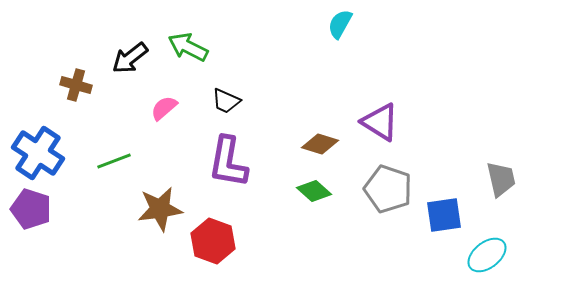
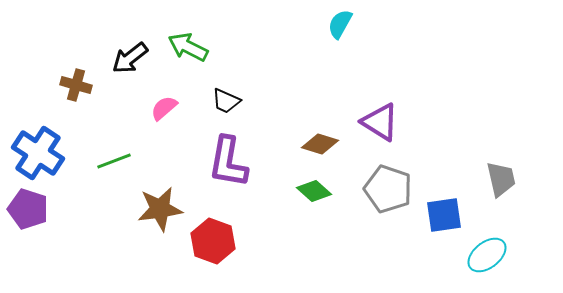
purple pentagon: moved 3 px left
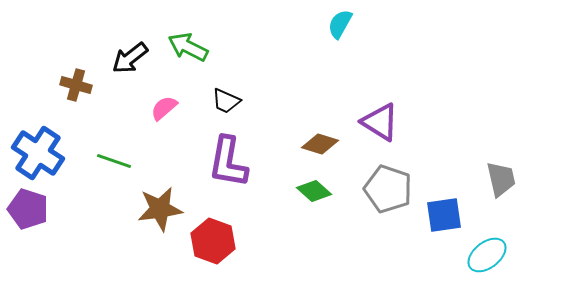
green line: rotated 40 degrees clockwise
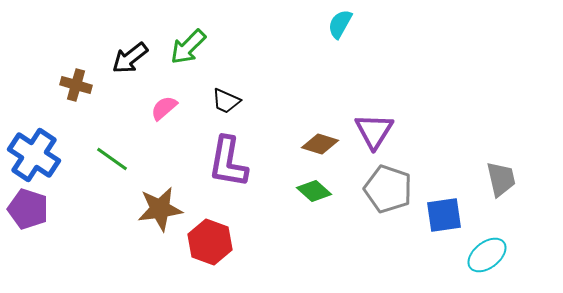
green arrow: rotated 72 degrees counterclockwise
purple triangle: moved 6 px left, 9 px down; rotated 30 degrees clockwise
blue cross: moved 4 px left, 2 px down
green line: moved 2 px left, 2 px up; rotated 16 degrees clockwise
red hexagon: moved 3 px left, 1 px down
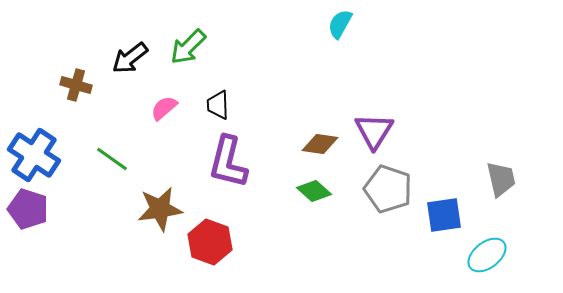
black trapezoid: moved 8 px left, 4 px down; rotated 64 degrees clockwise
brown diamond: rotated 9 degrees counterclockwise
purple L-shape: rotated 4 degrees clockwise
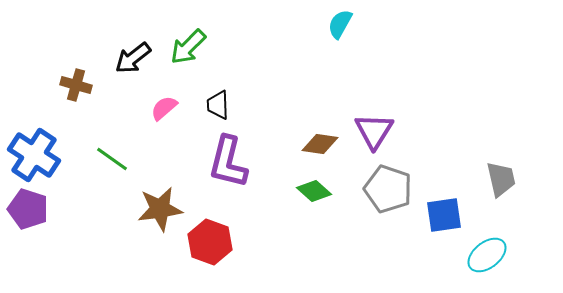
black arrow: moved 3 px right
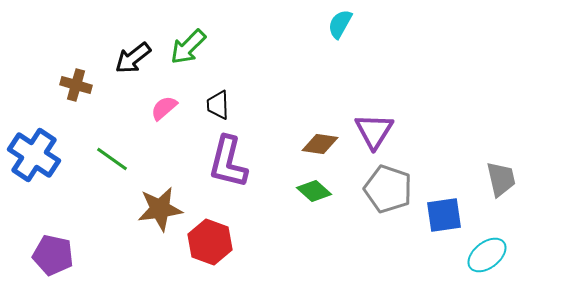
purple pentagon: moved 25 px right, 46 px down; rotated 6 degrees counterclockwise
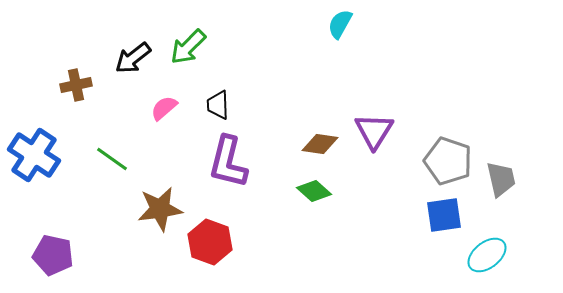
brown cross: rotated 28 degrees counterclockwise
gray pentagon: moved 60 px right, 28 px up
